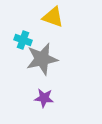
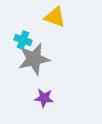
yellow triangle: moved 2 px right
gray star: moved 8 px left
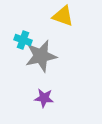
yellow triangle: moved 8 px right, 1 px up
gray star: moved 7 px right, 3 px up
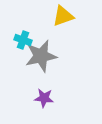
yellow triangle: rotated 40 degrees counterclockwise
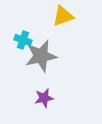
purple star: rotated 18 degrees counterclockwise
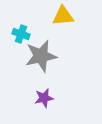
yellow triangle: rotated 15 degrees clockwise
cyan cross: moved 2 px left, 6 px up
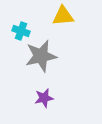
cyan cross: moved 3 px up
